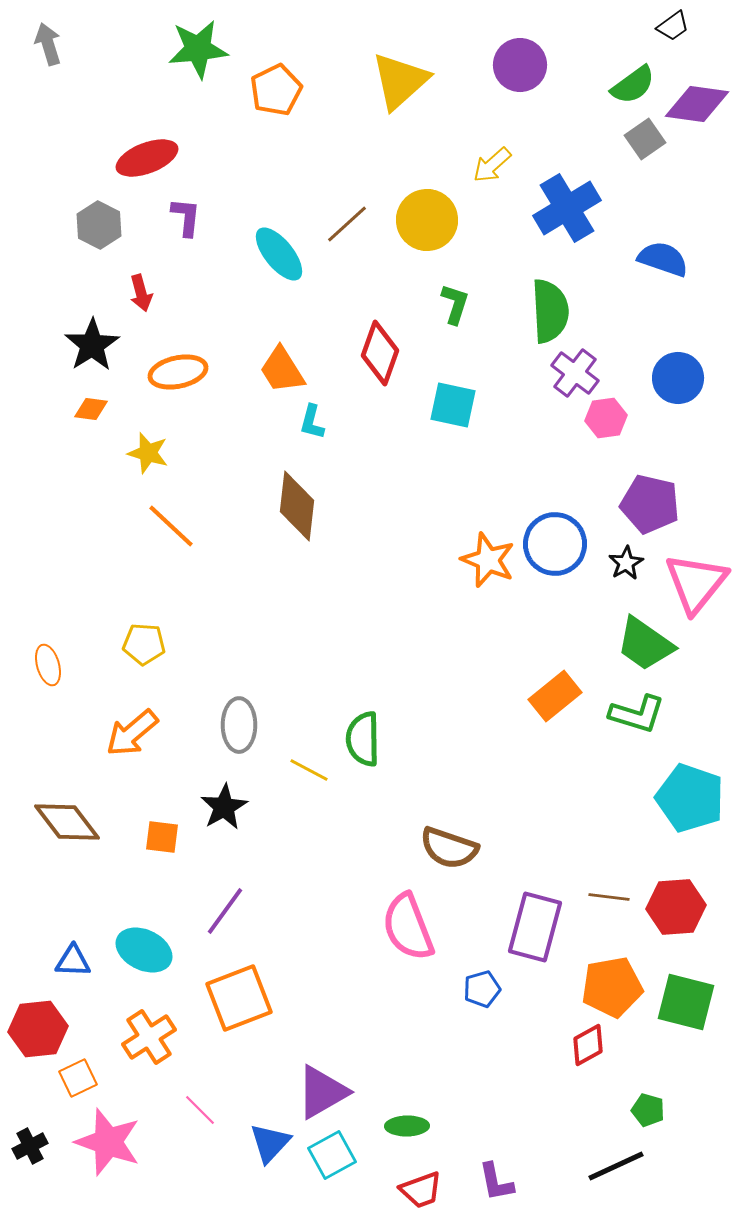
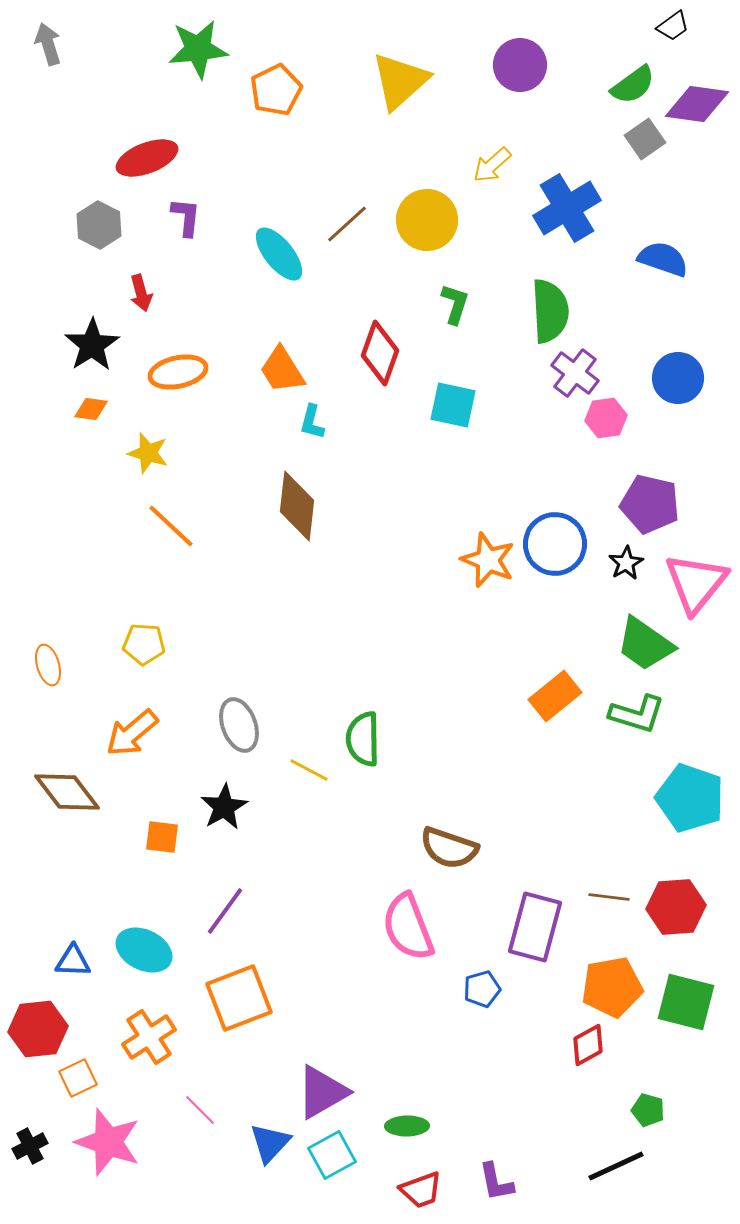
gray ellipse at (239, 725): rotated 20 degrees counterclockwise
brown diamond at (67, 822): moved 30 px up
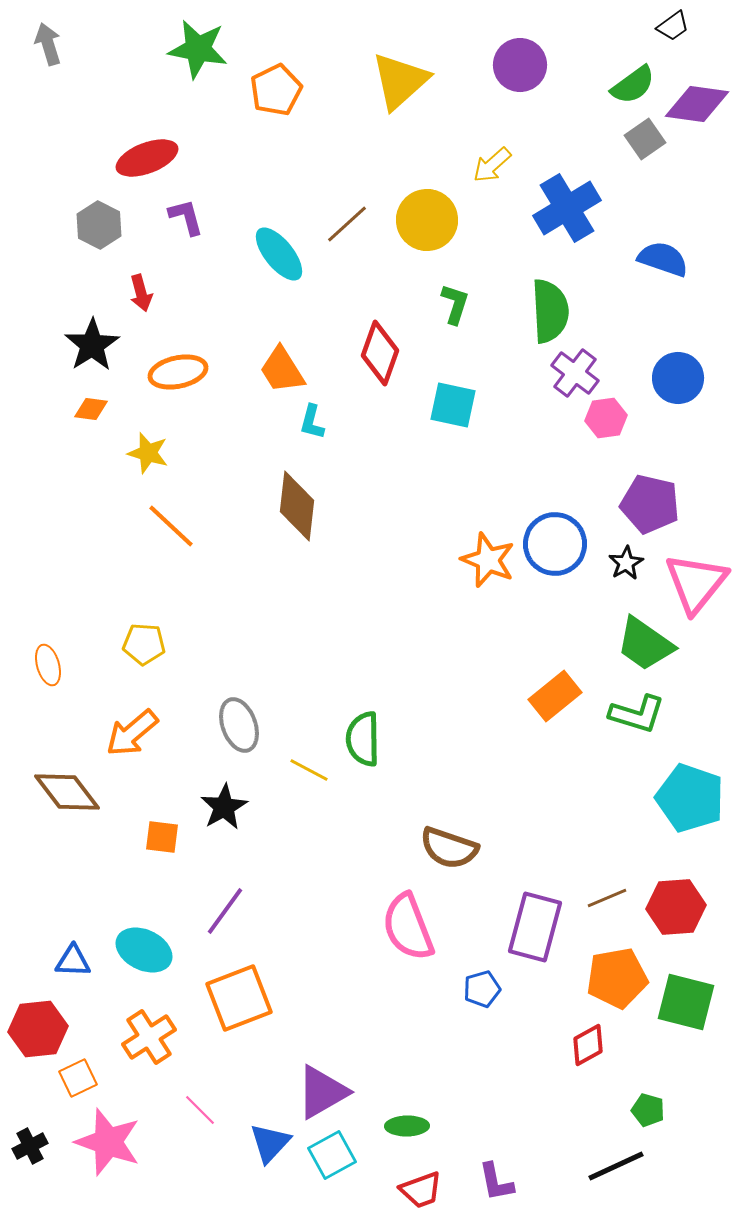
green star at (198, 49): rotated 16 degrees clockwise
purple L-shape at (186, 217): rotated 21 degrees counterclockwise
brown line at (609, 897): moved 2 px left, 1 px down; rotated 30 degrees counterclockwise
orange pentagon at (612, 987): moved 5 px right, 9 px up
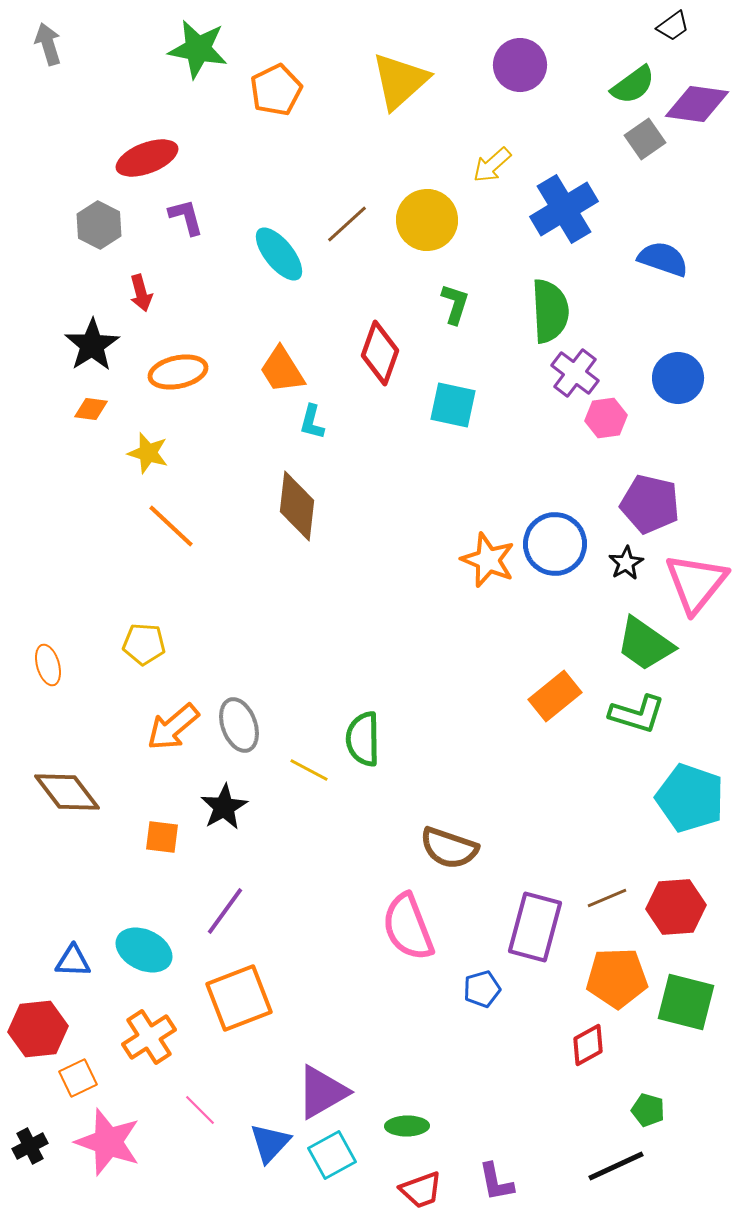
blue cross at (567, 208): moved 3 px left, 1 px down
orange arrow at (132, 733): moved 41 px right, 6 px up
orange pentagon at (617, 978): rotated 8 degrees clockwise
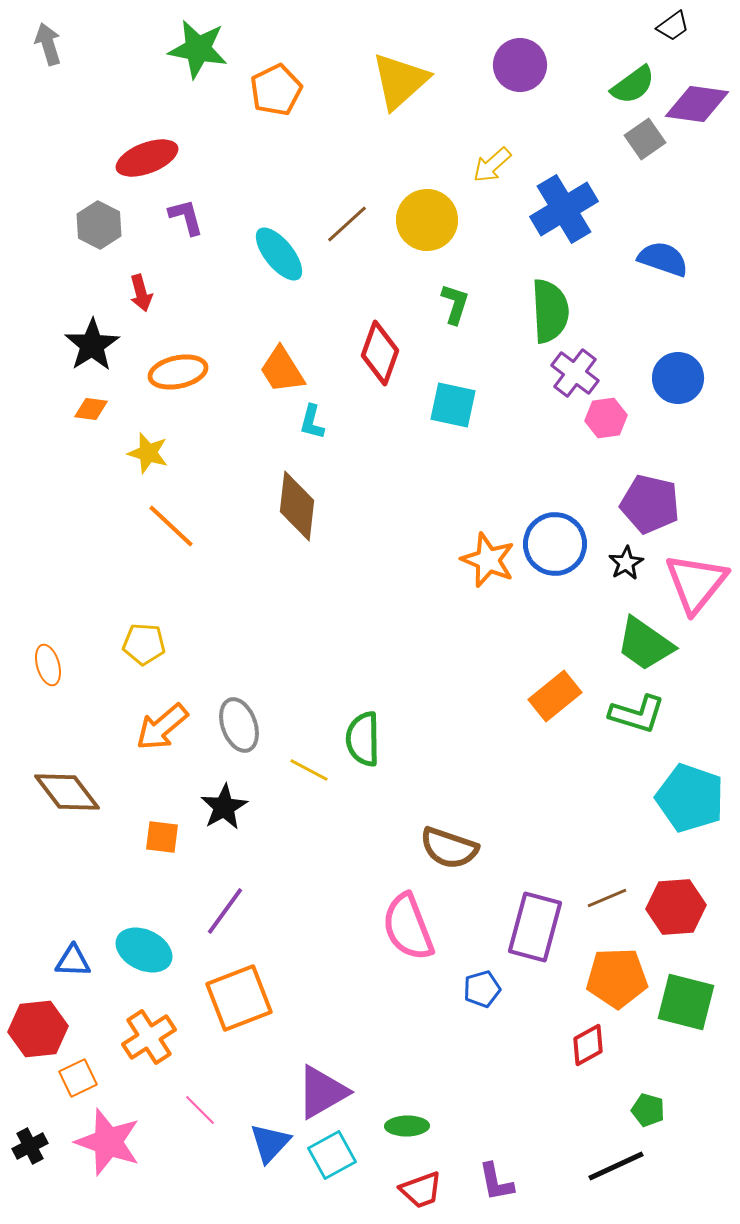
orange arrow at (173, 727): moved 11 px left
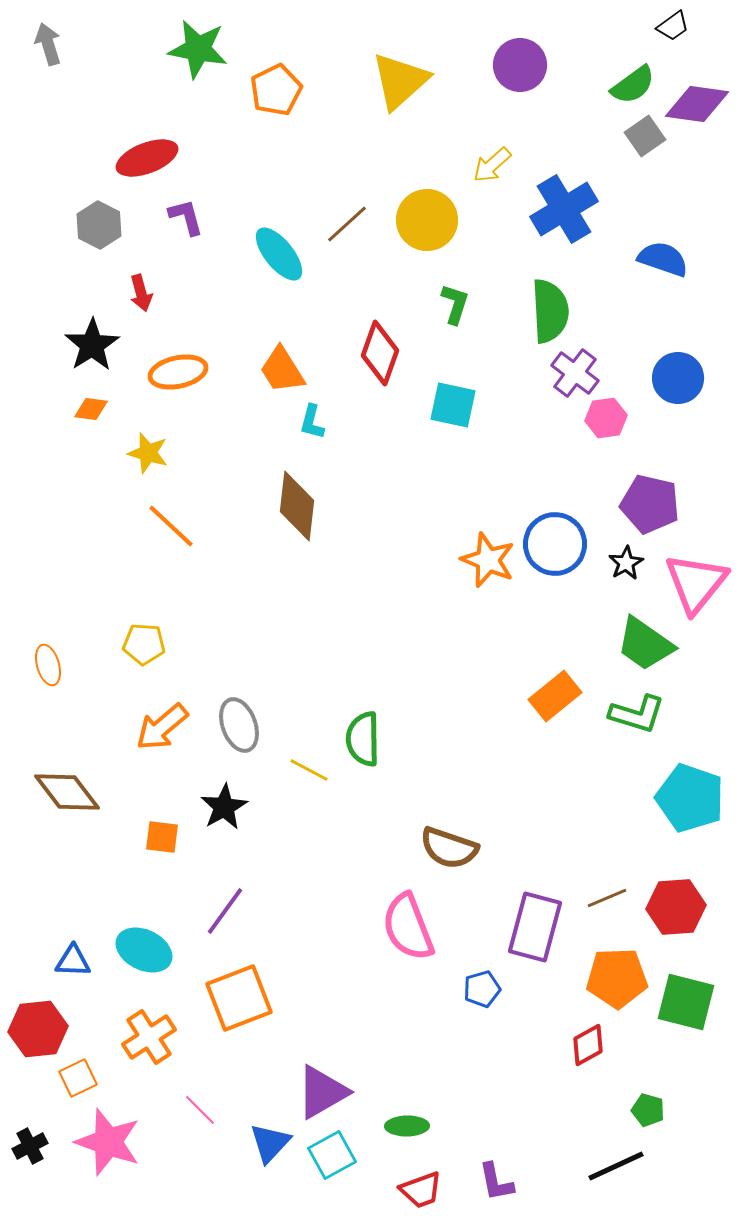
gray square at (645, 139): moved 3 px up
